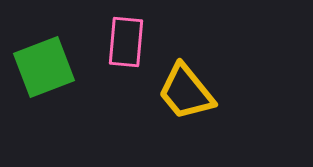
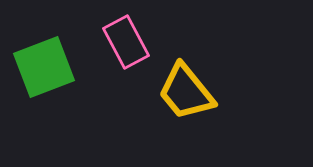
pink rectangle: rotated 33 degrees counterclockwise
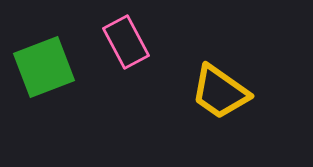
yellow trapezoid: moved 34 px right; rotated 16 degrees counterclockwise
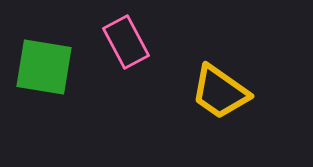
green square: rotated 30 degrees clockwise
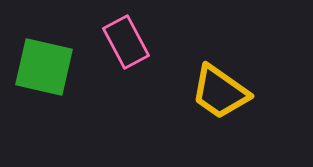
green square: rotated 4 degrees clockwise
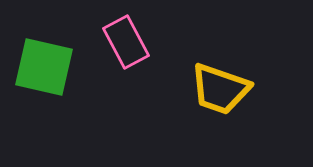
yellow trapezoid: moved 3 px up; rotated 16 degrees counterclockwise
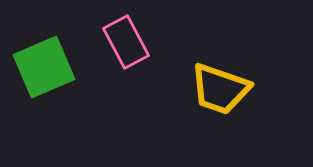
green square: rotated 36 degrees counterclockwise
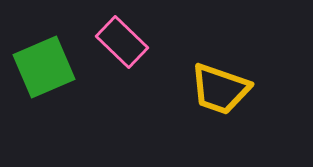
pink rectangle: moved 4 px left; rotated 18 degrees counterclockwise
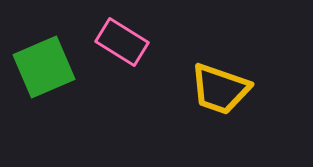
pink rectangle: rotated 12 degrees counterclockwise
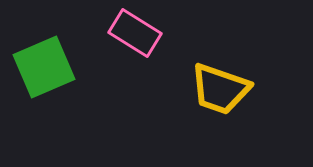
pink rectangle: moved 13 px right, 9 px up
